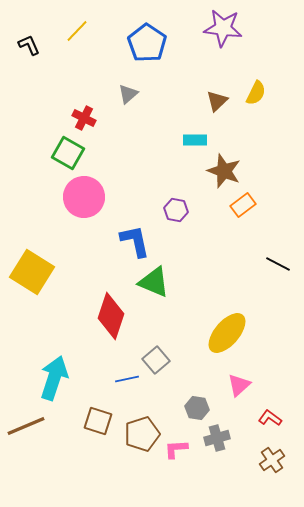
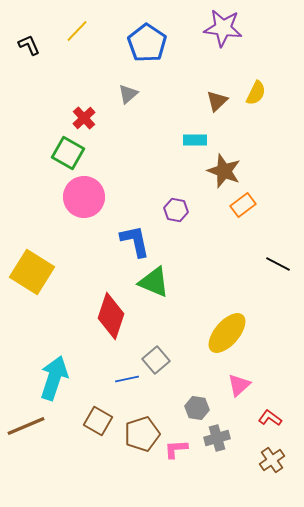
red cross: rotated 20 degrees clockwise
brown square: rotated 12 degrees clockwise
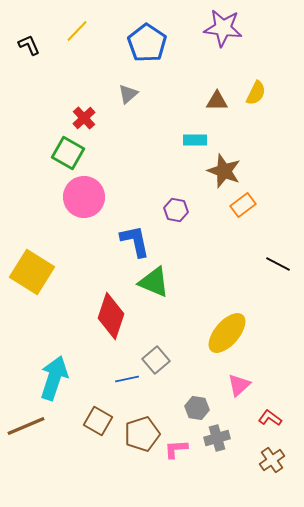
brown triangle: rotated 45 degrees clockwise
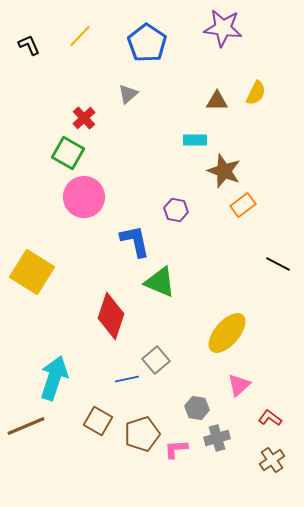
yellow line: moved 3 px right, 5 px down
green triangle: moved 6 px right
